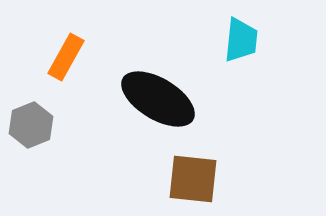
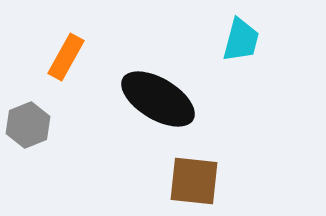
cyan trapezoid: rotated 9 degrees clockwise
gray hexagon: moved 3 px left
brown square: moved 1 px right, 2 px down
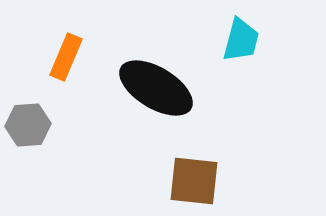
orange rectangle: rotated 6 degrees counterclockwise
black ellipse: moved 2 px left, 11 px up
gray hexagon: rotated 18 degrees clockwise
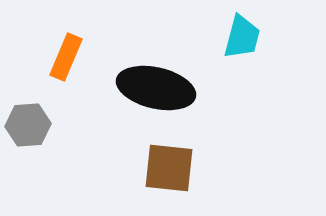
cyan trapezoid: moved 1 px right, 3 px up
black ellipse: rotated 18 degrees counterclockwise
brown square: moved 25 px left, 13 px up
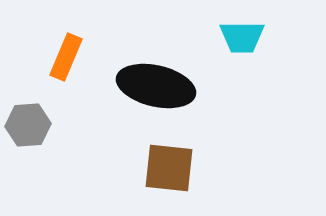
cyan trapezoid: rotated 75 degrees clockwise
black ellipse: moved 2 px up
